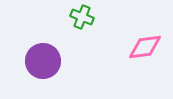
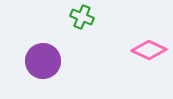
pink diamond: moved 4 px right, 3 px down; rotated 32 degrees clockwise
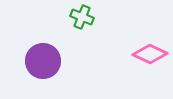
pink diamond: moved 1 px right, 4 px down
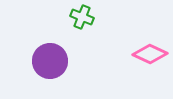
purple circle: moved 7 px right
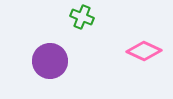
pink diamond: moved 6 px left, 3 px up
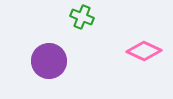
purple circle: moved 1 px left
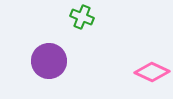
pink diamond: moved 8 px right, 21 px down
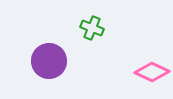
green cross: moved 10 px right, 11 px down
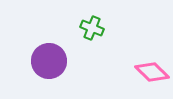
pink diamond: rotated 20 degrees clockwise
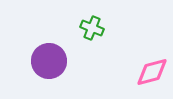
pink diamond: rotated 60 degrees counterclockwise
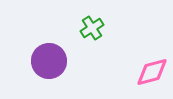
green cross: rotated 35 degrees clockwise
